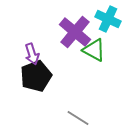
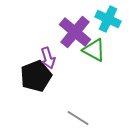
purple arrow: moved 16 px right, 4 px down
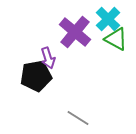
cyan cross: rotated 20 degrees clockwise
green triangle: moved 22 px right, 11 px up
black pentagon: rotated 12 degrees clockwise
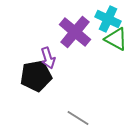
cyan cross: rotated 20 degrees counterclockwise
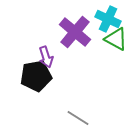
purple arrow: moved 2 px left, 1 px up
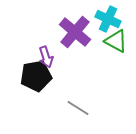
green triangle: moved 2 px down
gray line: moved 10 px up
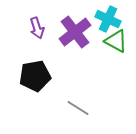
purple cross: rotated 12 degrees clockwise
purple arrow: moved 9 px left, 29 px up
black pentagon: moved 1 px left
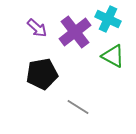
purple arrow: rotated 30 degrees counterclockwise
green triangle: moved 3 px left, 15 px down
black pentagon: moved 7 px right, 2 px up
gray line: moved 1 px up
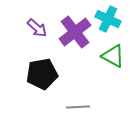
gray line: rotated 35 degrees counterclockwise
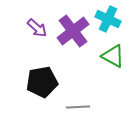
purple cross: moved 2 px left, 1 px up
black pentagon: moved 8 px down
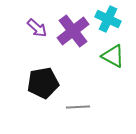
black pentagon: moved 1 px right, 1 px down
